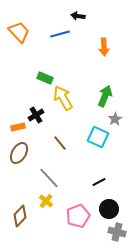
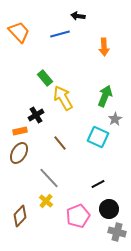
green rectangle: rotated 28 degrees clockwise
orange rectangle: moved 2 px right, 4 px down
black line: moved 1 px left, 2 px down
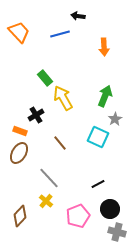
orange rectangle: rotated 32 degrees clockwise
black circle: moved 1 px right
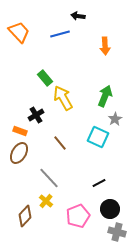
orange arrow: moved 1 px right, 1 px up
black line: moved 1 px right, 1 px up
brown diamond: moved 5 px right
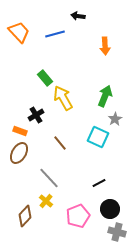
blue line: moved 5 px left
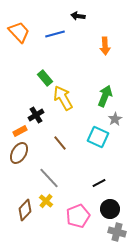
orange rectangle: rotated 48 degrees counterclockwise
brown diamond: moved 6 px up
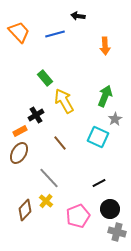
yellow arrow: moved 1 px right, 3 px down
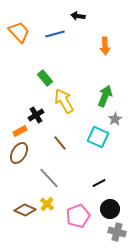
yellow cross: moved 1 px right, 3 px down
brown diamond: rotated 70 degrees clockwise
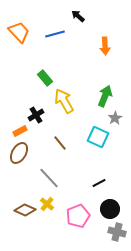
black arrow: rotated 32 degrees clockwise
gray star: moved 1 px up
